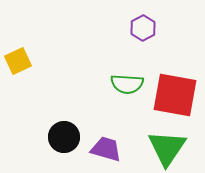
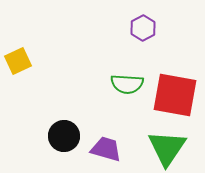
black circle: moved 1 px up
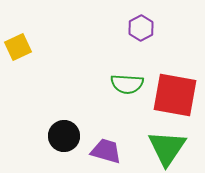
purple hexagon: moved 2 px left
yellow square: moved 14 px up
purple trapezoid: moved 2 px down
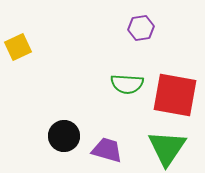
purple hexagon: rotated 20 degrees clockwise
purple trapezoid: moved 1 px right, 1 px up
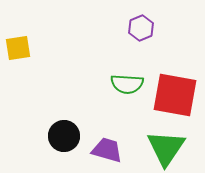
purple hexagon: rotated 15 degrees counterclockwise
yellow square: moved 1 px down; rotated 16 degrees clockwise
green triangle: moved 1 px left
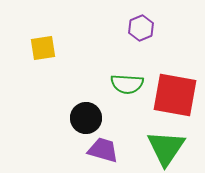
yellow square: moved 25 px right
black circle: moved 22 px right, 18 px up
purple trapezoid: moved 4 px left
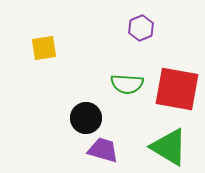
yellow square: moved 1 px right
red square: moved 2 px right, 6 px up
green triangle: moved 3 px right, 1 px up; rotated 33 degrees counterclockwise
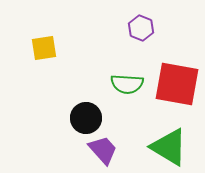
purple hexagon: rotated 15 degrees counterclockwise
red square: moved 5 px up
purple trapezoid: rotated 32 degrees clockwise
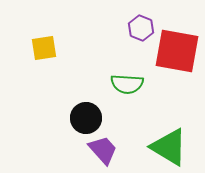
red square: moved 33 px up
